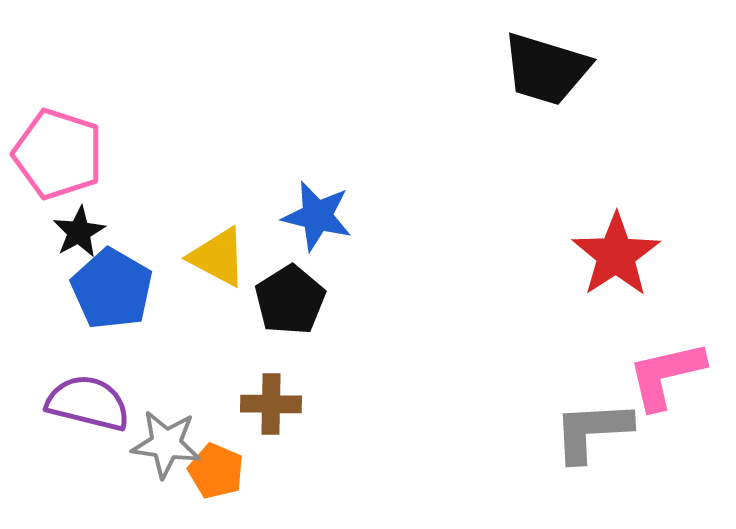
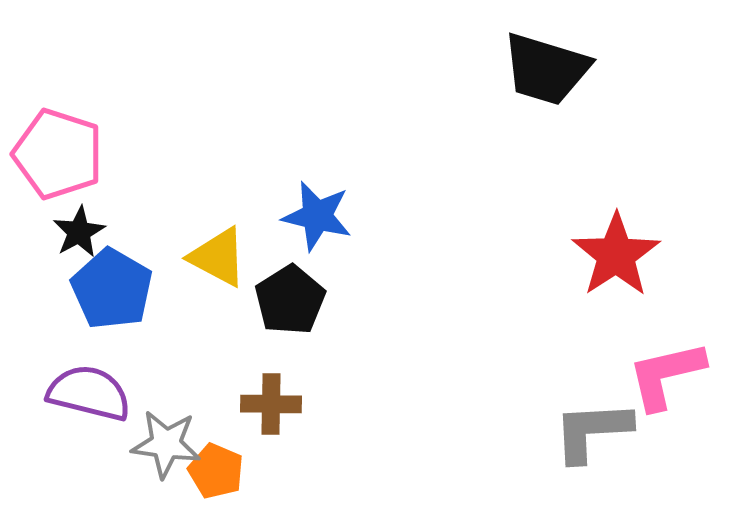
purple semicircle: moved 1 px right, 10 px up
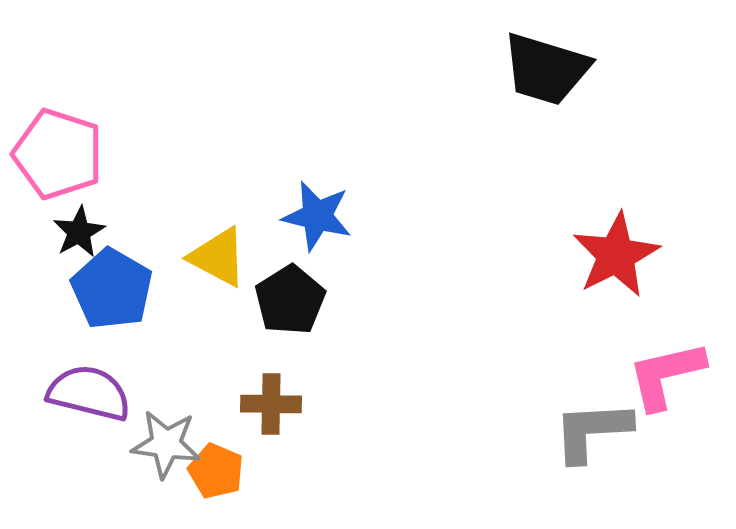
red star: rotated 6 degrees clockwise
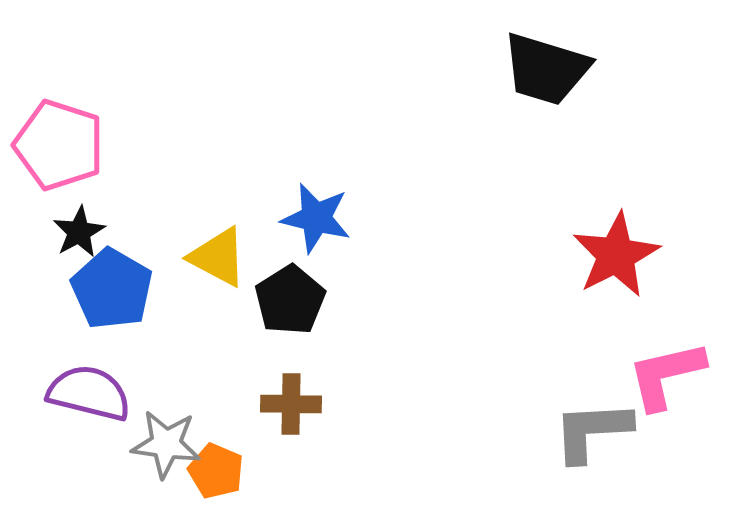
pink pentagon: moved 1 px right, 9 px up
blue star: moved 1 px left, 2 px down
brown cross: moved 20 px right
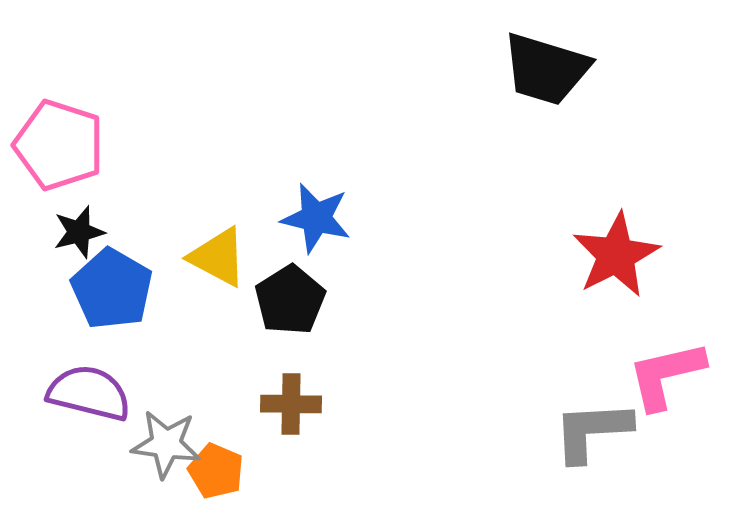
black star: rotated 14 degrees clockwise
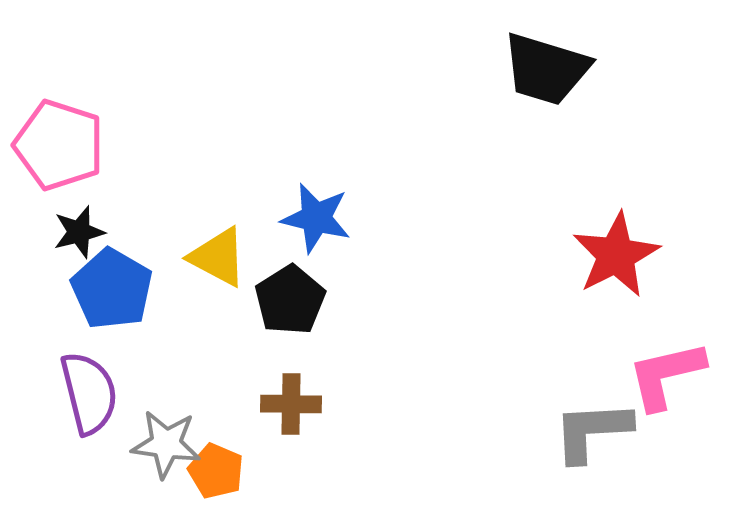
purple semicircle: rotated 62 degrees clockwise
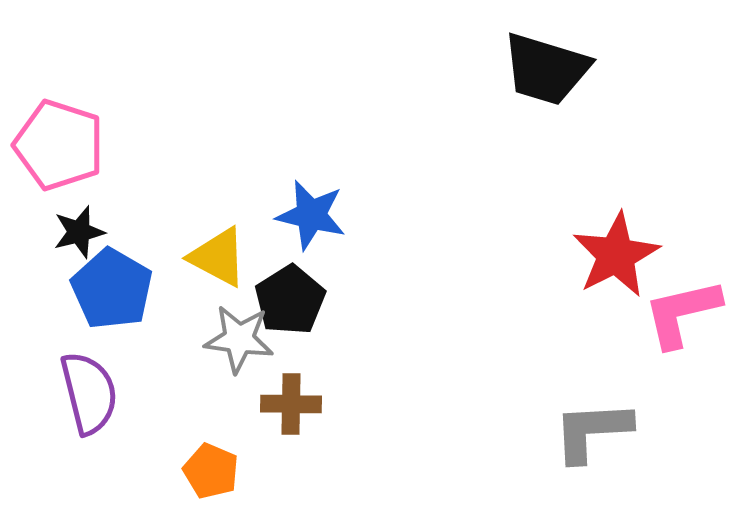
blue star: moved 5 px left, 3 px up
pink L-shape: moved 16 px right, 62 px up
gray star: moved 73 px right, 105 px up
orange pentagon: moved 5 px left
